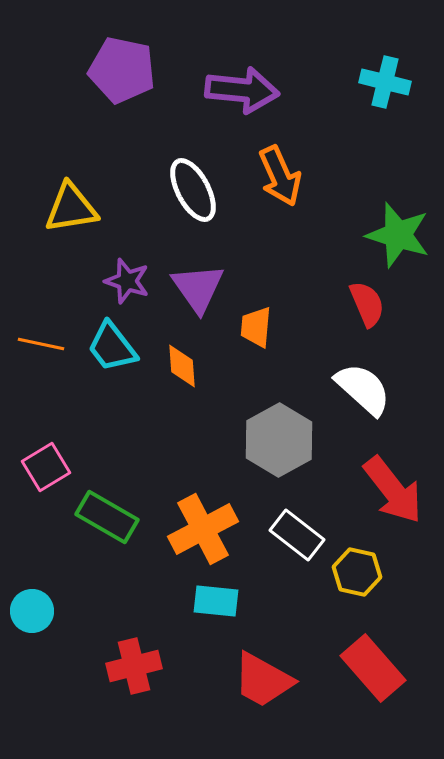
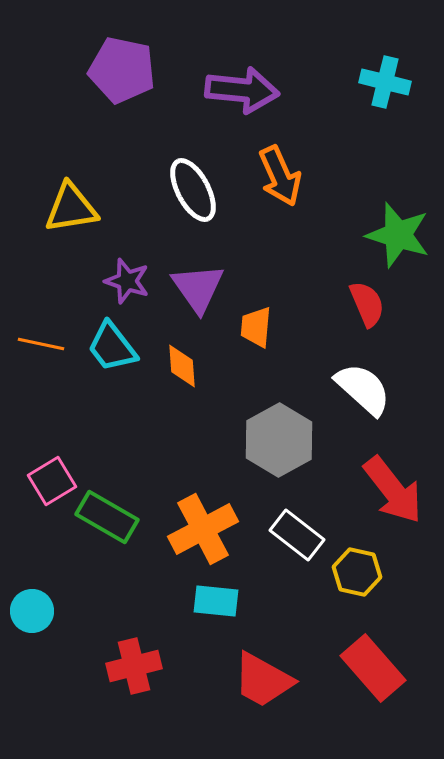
pink square: moved 6 px right, 14 px down
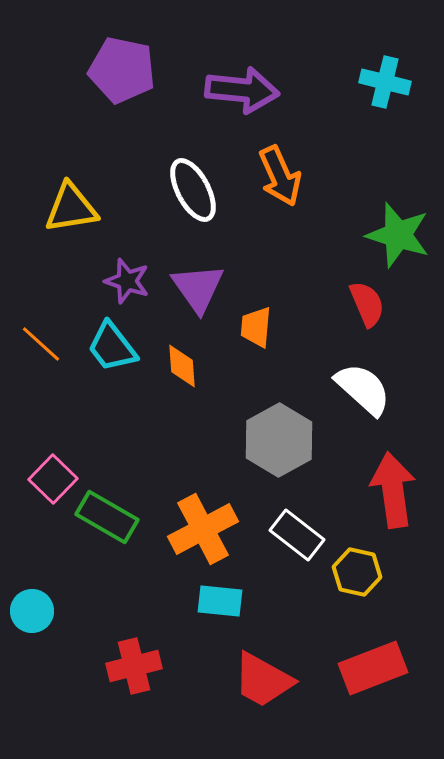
orange line: rotated 30 degrees clockwise
pink square: moved 1 px right, 2 px up; rotated 15 degrees counterclockwise
red arrow: rotated 150 degrees counterclockwise
cyan rectangle: moved 4 px right
red rectangle: rotated 70 degrees counterclockwise
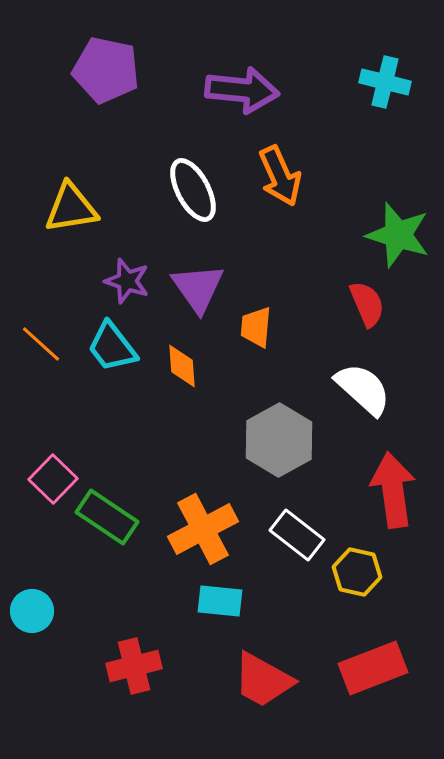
purple pentagon: moved 16 px left
green rectangle: rotated 4 degrees clockwise
